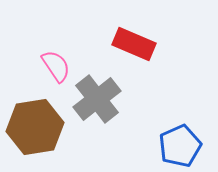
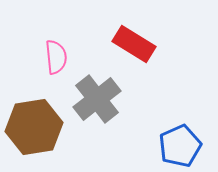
red rectangle: rotated 9 degrees clockwise
pink semicircle: moved 9 px up; rotated 28 degrees clockwise
brown hexagon: moved 1 px left
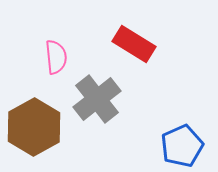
brown hexagon: rotated 20 degrees counterclockwise
blue pentagon: moved 2 px right
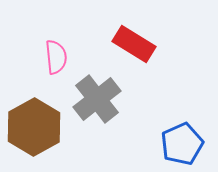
blue pentagon: moved 2 px up
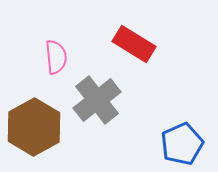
gray cross: moved 1 px down
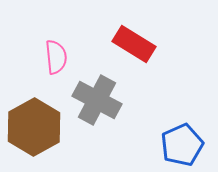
gray cross: rotated 24 degrees counterclockwise
blue pentagon: moved 1 px down
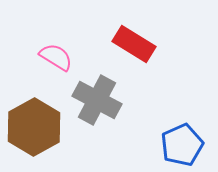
pink semicircle: rotated 52 degrees counterclockwise
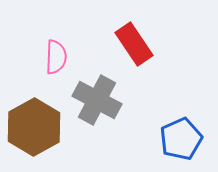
red rectangle: rotated 24 degrees clockwise
pink semicircle: rotated 60 degrees clockwise
blue pentagon: moved 1 px left, 6 px up
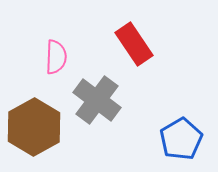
gray cross: rotated 9 degrees clockwise
blue pentagon: rotated 6 degrees counterclockwise
